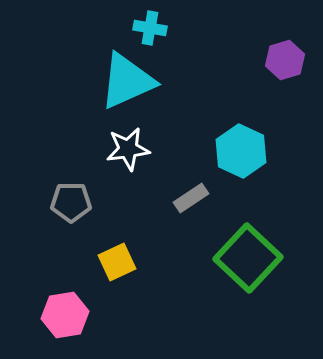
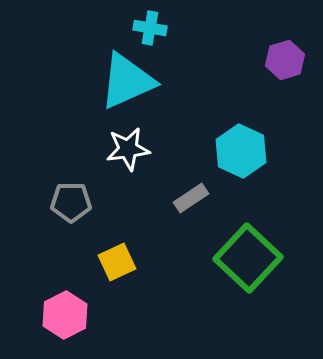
pink hexagon: rotated 18 degrees counterclockwise
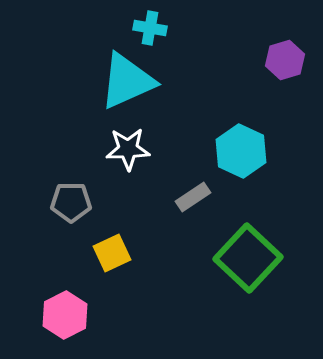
white star: rotated 6 degrees clockwise
gray rectangle: moved 2 px right, 1 px up
yellow square: moved 5 px left, 9 px up
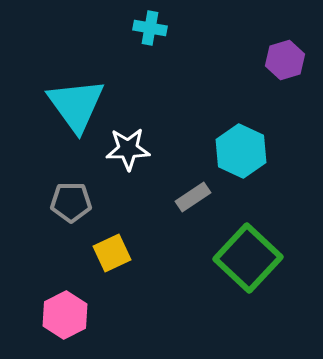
cyan triangle: moved 51 px left, 24 px down; rotated 42 degrees counterclockwise
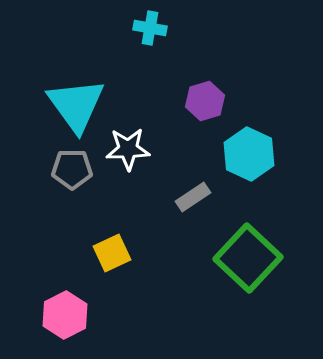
purple hexagon: moved 80 px left, 41 px down
cyan hexagon: moved 8 px right, 3 px down
gray pentagon: moved 1 px right, 33 px up
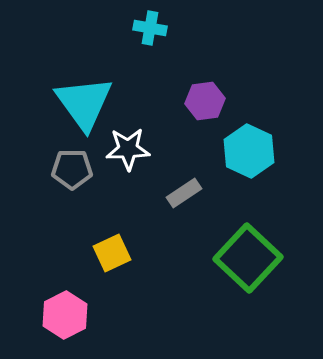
purple hexagon: rotated 9 degrees clockwise
cyan triangle: moved 8 px right, 2 px up
cyan hexagon: moved 3 px up
gray rectangle: moved 9 px left, 4 px up
